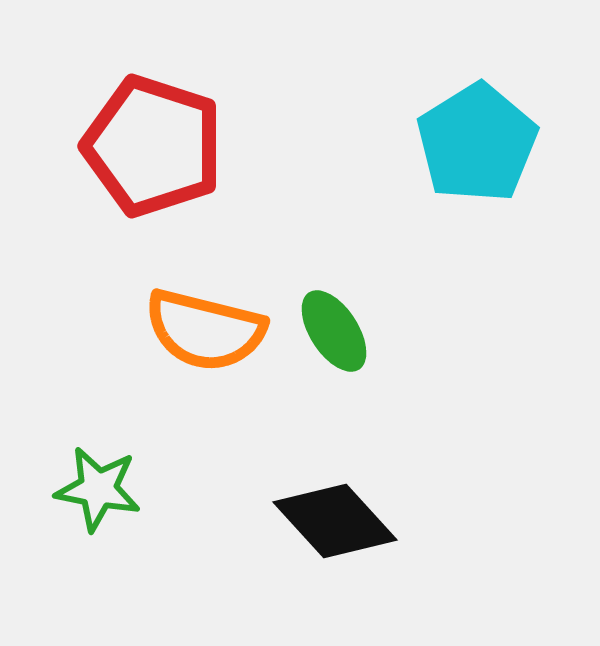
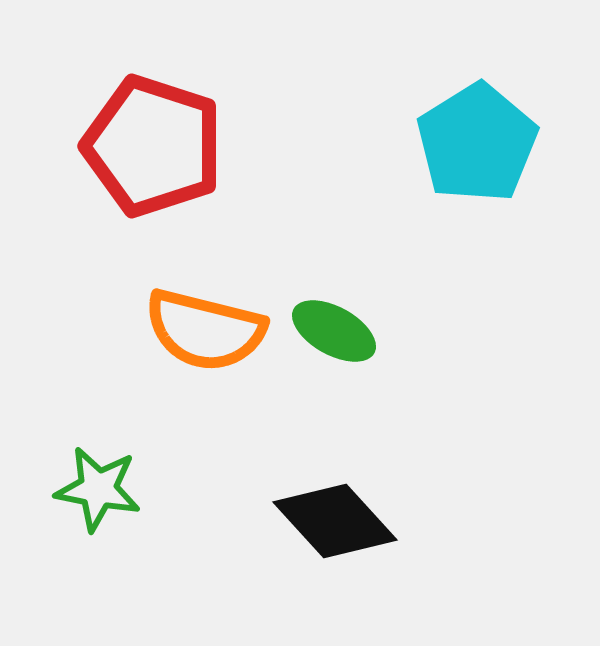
green ellipse: rotated 28 degrees counterclockwise
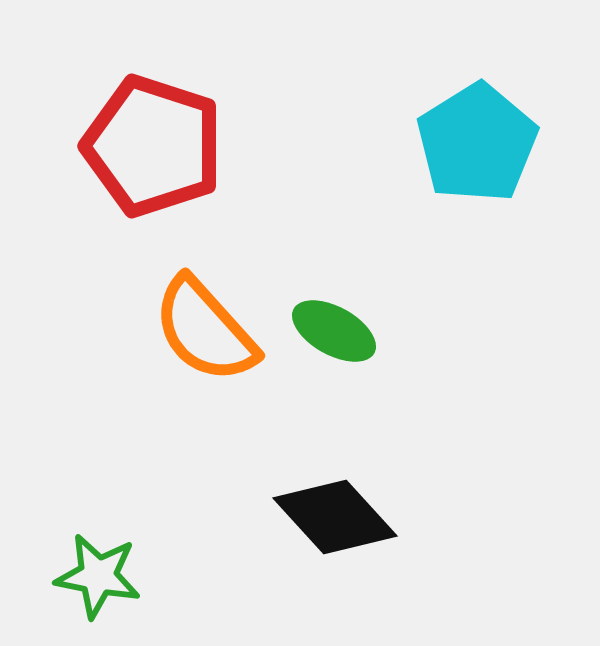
orange semicircle: rotated 34 degrees clockwise
green star: moved 87 px down
black diamond: moved 4 px up
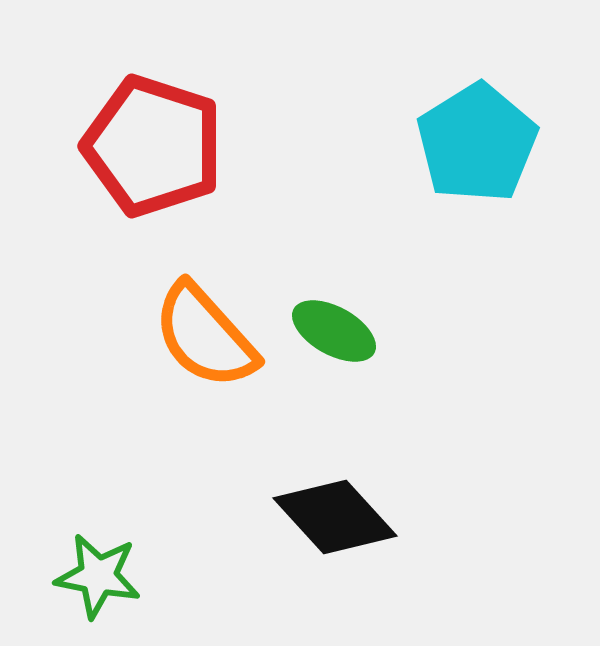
orange semicircle: moved 6 px down
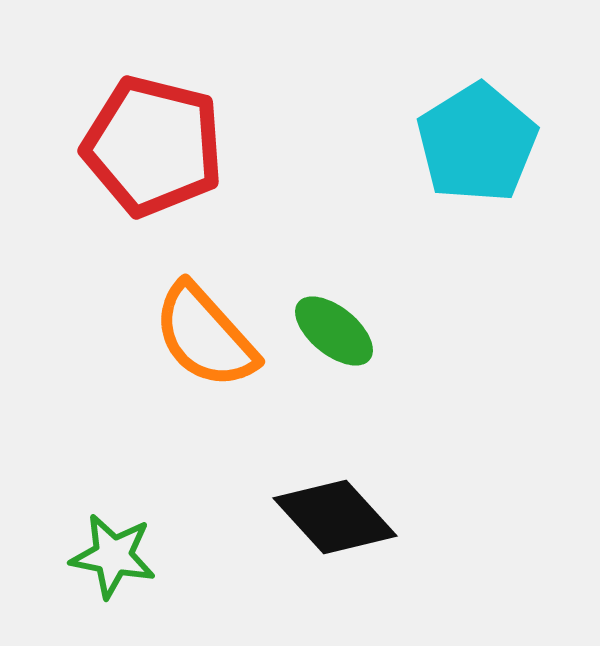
red pentagon: rotated 4 degrees counterclockwise
green ellipse: rotated 10 degrees clockwise
green star: moved 15 px right, 20 px up
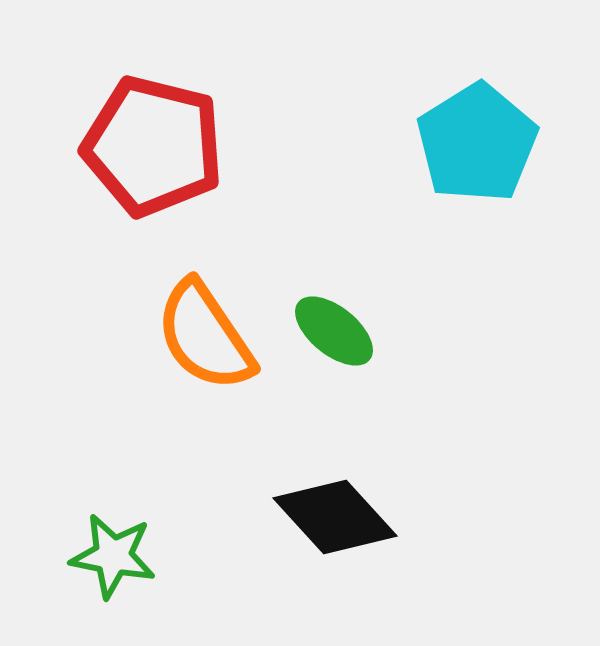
orange semicircle: rotated 8 degrees clockwise
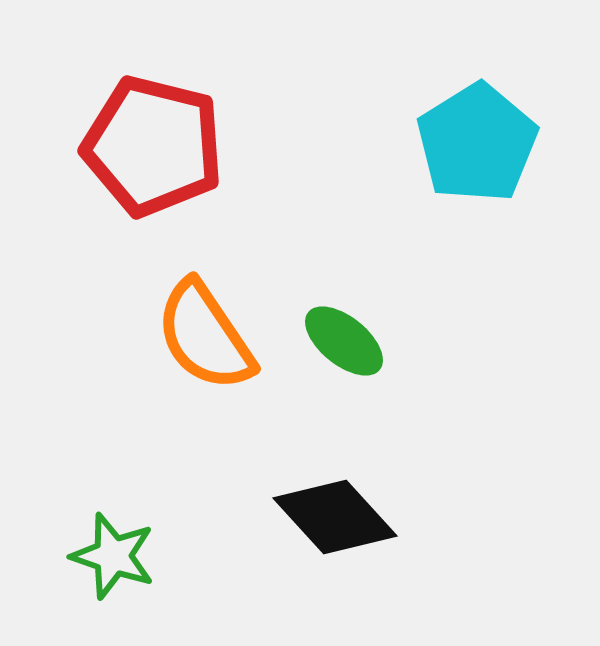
green ellipse: moved 10 px right, 10 px down
green star: rotated 8 degrees clockwise
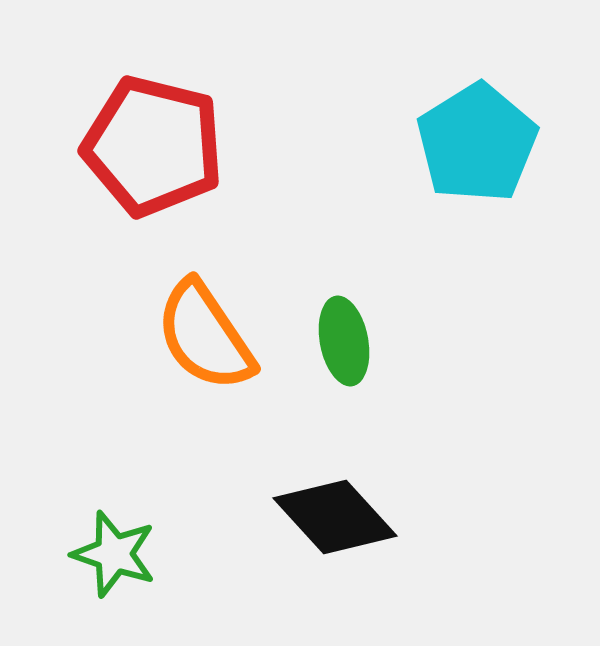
green ellipse: rotated 40 degrees clockwise
green star: moved 1 px right, 2 px up
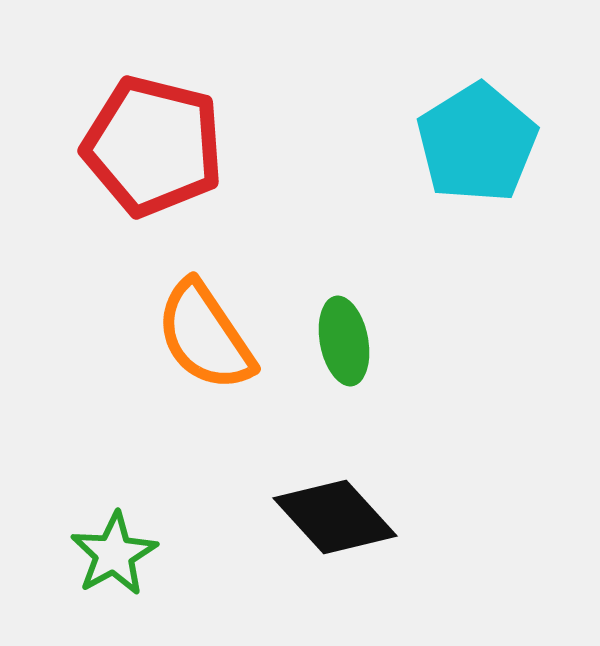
green star: rotated 24 degrees clockwise
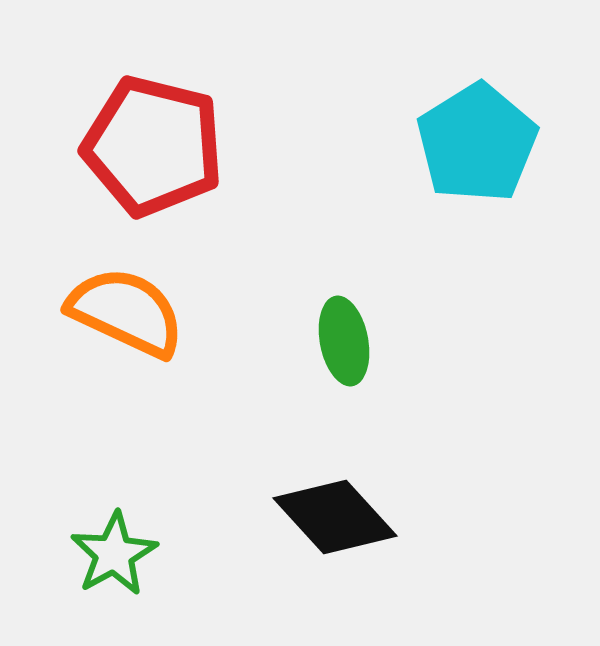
orange semicircle: moved 79 px left, 24 px up; rotated 149 degrees clockwise
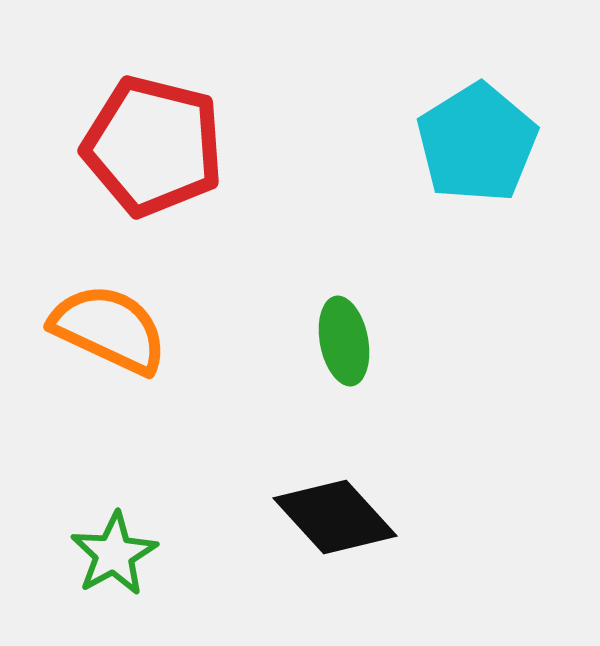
orange semicircle: moved 17 px left, 17 px down
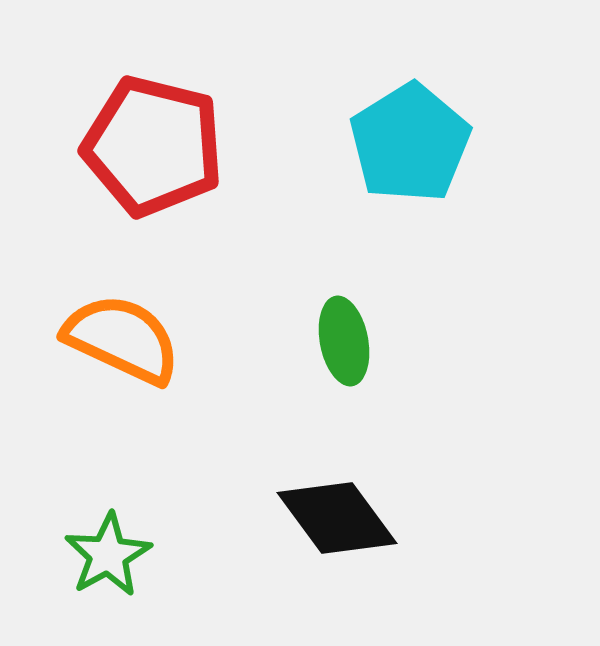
cyan pentagon: moved 67 px left
orange semicircle: moved 13 px right, 10 px down
black diamond: moved 2 px right, 1 px down; rotated 6 degrees clockwise
green star: moved 6 px left, 1 px down
